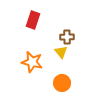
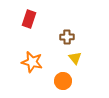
red rectangle: moved 4 px left, 1 px up
yellow triangle: moved 14 px right, 6 px down
orange circle: moved 1 px right, 2 px up
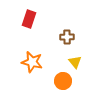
yellow triangle: moved 4 px down
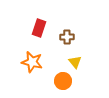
red rectangle: moved 10 px right, 9 px down
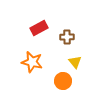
red rectangle: rotated 42 degrees clockwise
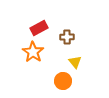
orange star: moved 1 px right, 10 px up; rotated 20 degrees clockwise
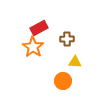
brown cross: moved 2 px down
orange star: moved 5 px up
yellow triangle: rotated 48 degrees counterclockwise
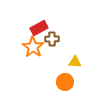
brown cross: moved 15 px left
orange circle: moved 2 px right, 1 px down
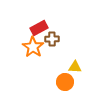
yellow triangle: moved 5 px down
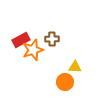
red rectangle: moved 18 px left, 12 px down
orange star: moved 3 px down; rotated 20 degrees clockwise
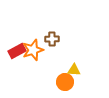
red rectangle: moved 4 px left, 11 px down
yellow triangle: moved 1 px left, 3 px down
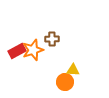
yellow triangle: moved 1 px left
